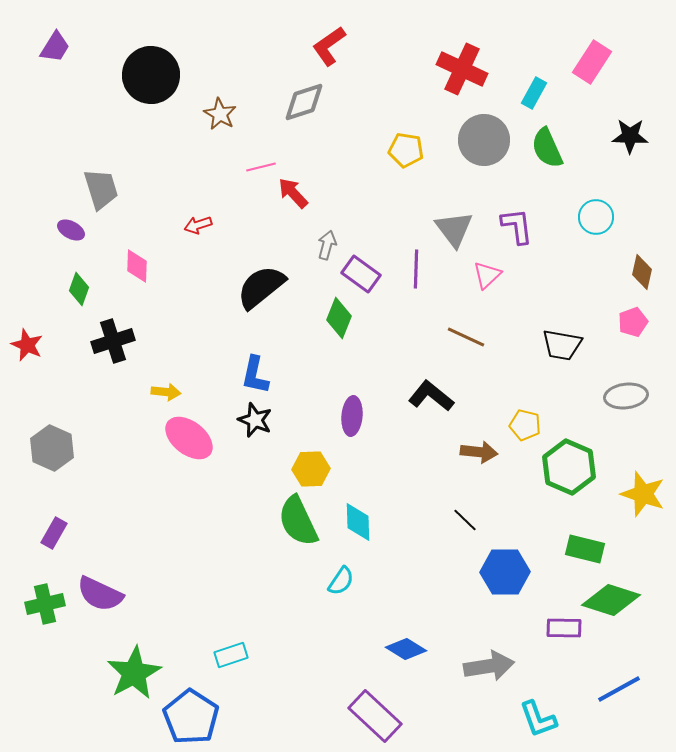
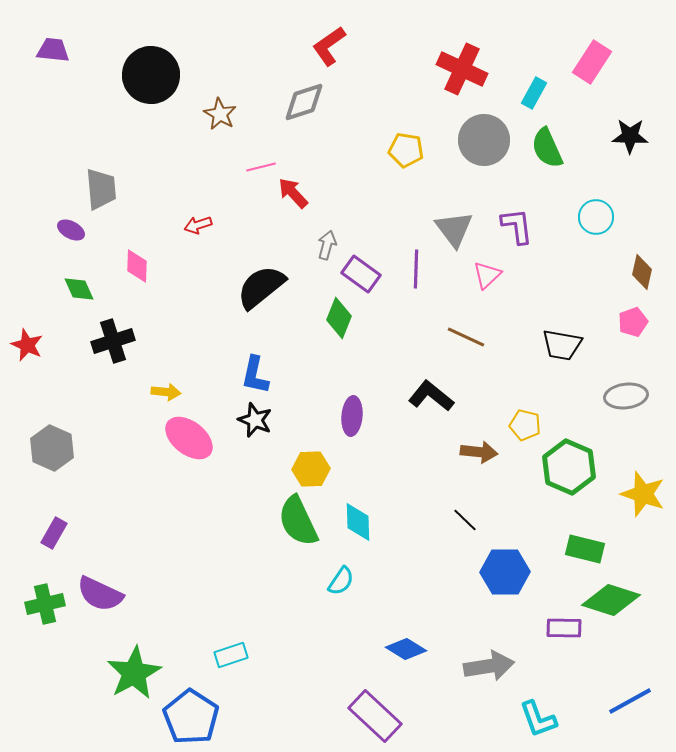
purple trapezoid at (55, 47): moved 2 px left, 3 px down; rotated 116 degrees counterclockwise
gray trapezoid at (101, 189): rotated 12 degrees clockwise
green diamond at (79, 289): rotated 44 degrees counterclockwise
blue line at (619, 689): moved 11 px right, 12 px down
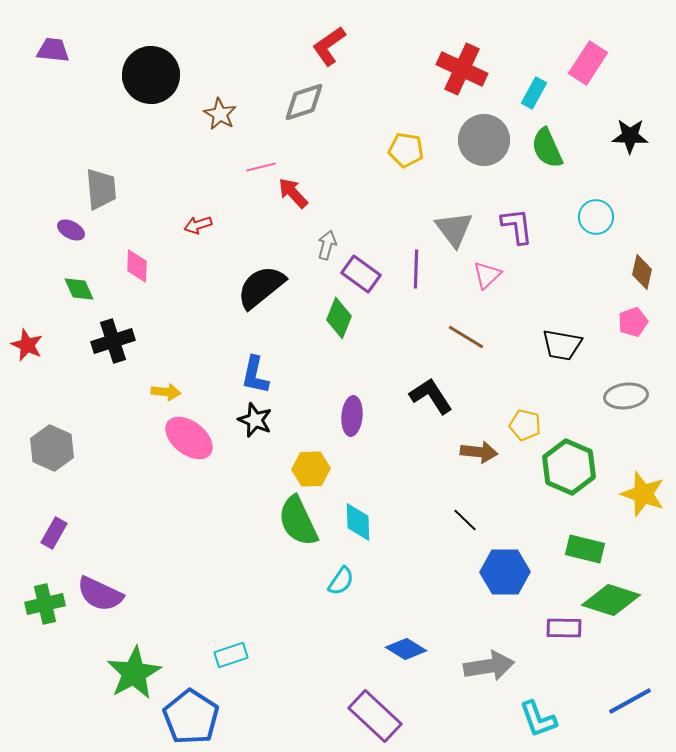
pink rectangle at (592, 62): moved 4 px left, 1 px down
brown line at (466, 337): rotated 6 degrees clockwise
black L-shape at (431, 396): rotated 18 degrees clockwise
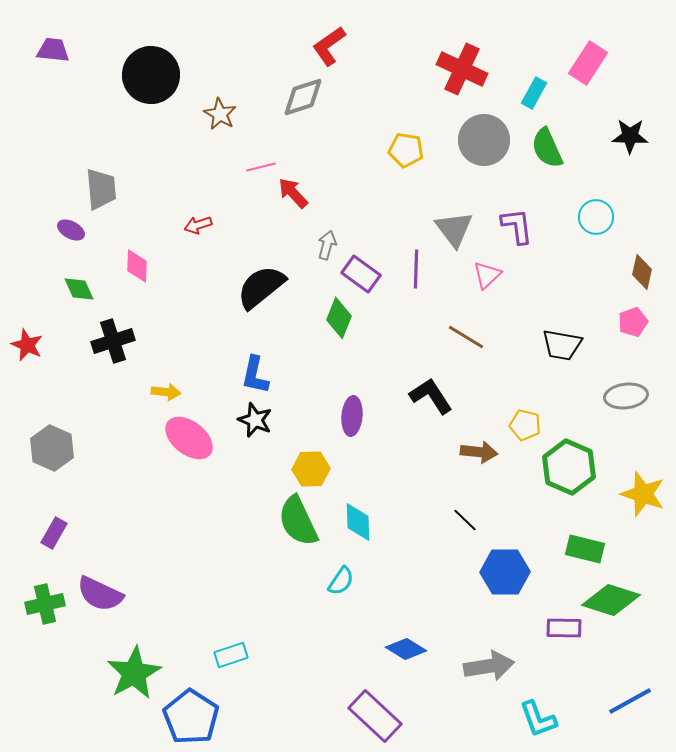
gray diamond at (304, 102): moved 1 px left, 5 px up
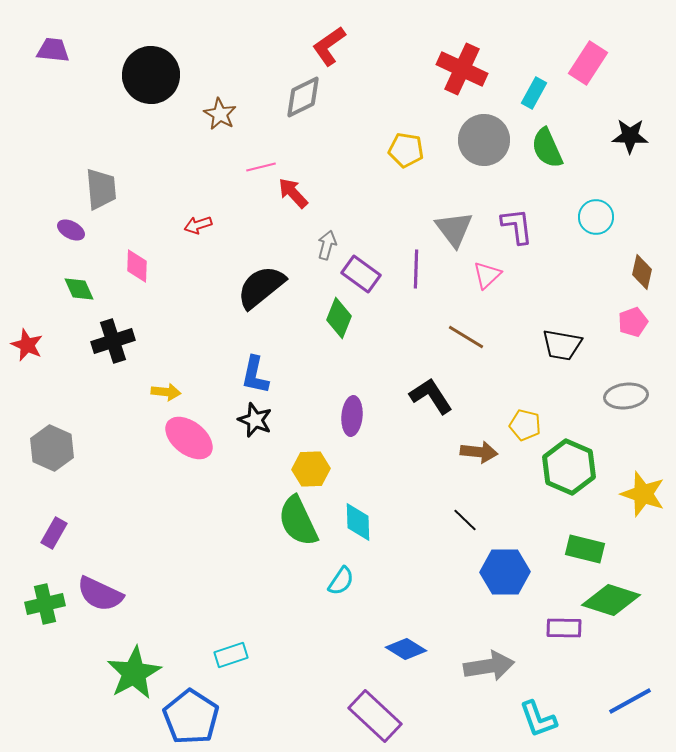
gray diamond at (303, 97): rotated 9 degrees counterclockwise
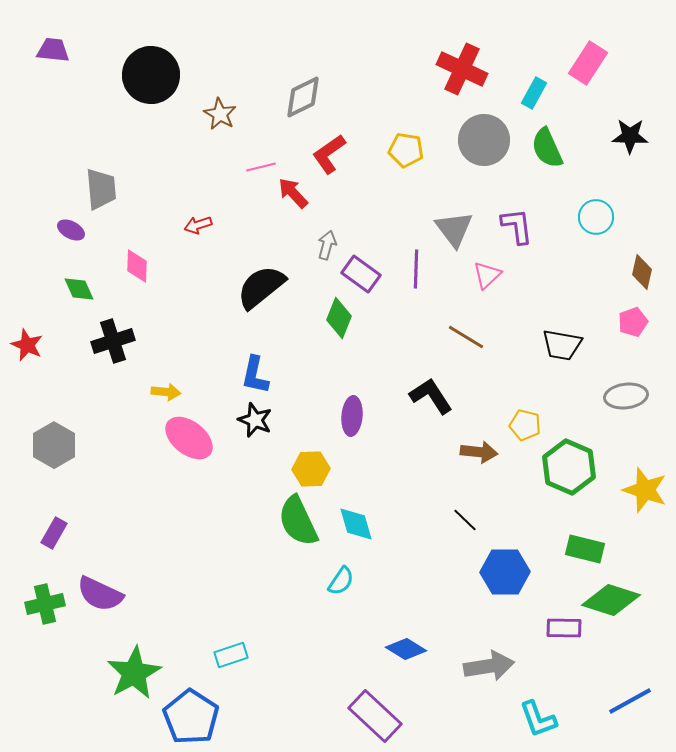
red L-shape at (329, 46): moved 108 px down
gray hexagon at (52, 448): moved 2 px right, 3 px up; rotated 6 degrees clockwise
yellow star at (643, 494): moved 2 px right, 4 px up
cyan diamond at (358, 522): moved 2 px left, 2 px down; rotated 15 degrees counterclockwise
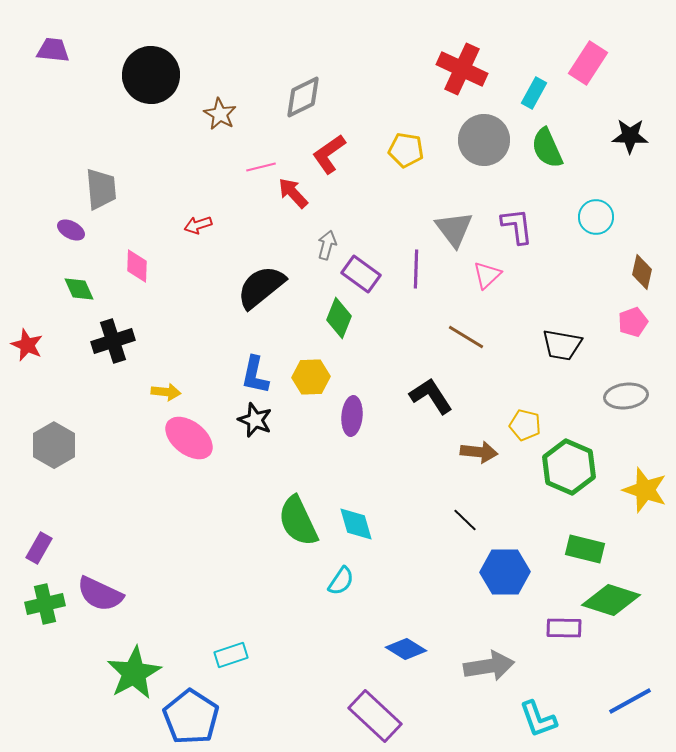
yellow hexagon at (311, 469): moved 92 px up
purple rectangle at (54, 533): moved 15 px left, 15 px down
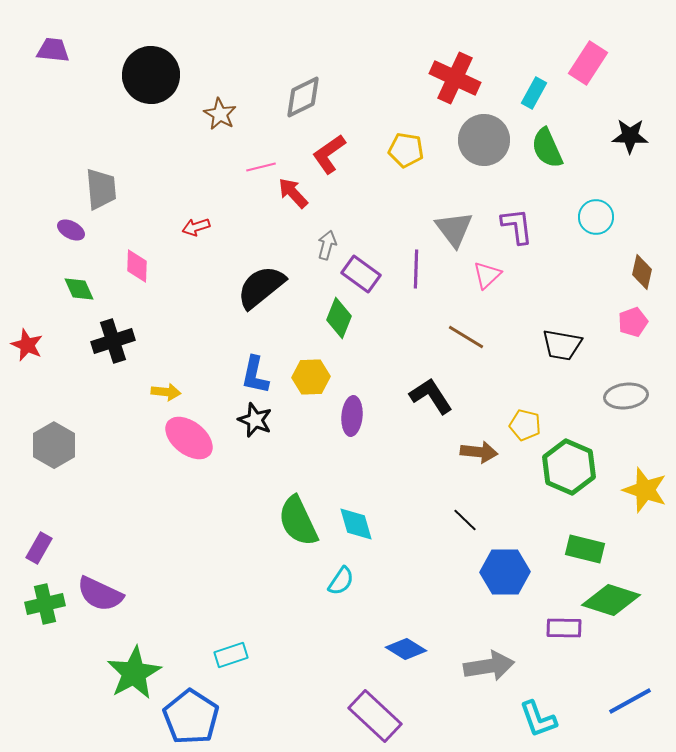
red cross at (462, 69): moved 7 px left, 9 px down
red arrow at (198, 225): moved 2 px left, 2 px down
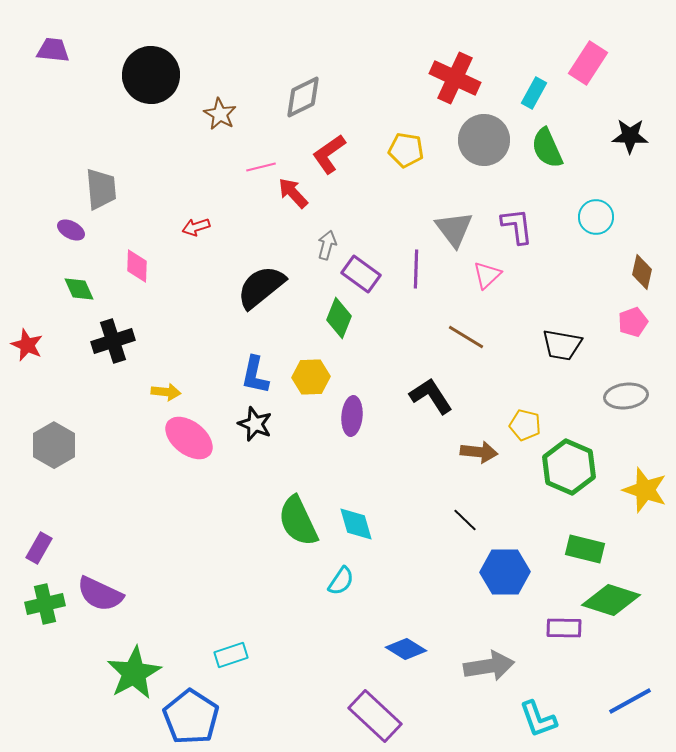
black star at (255, 420): moved 4 px down
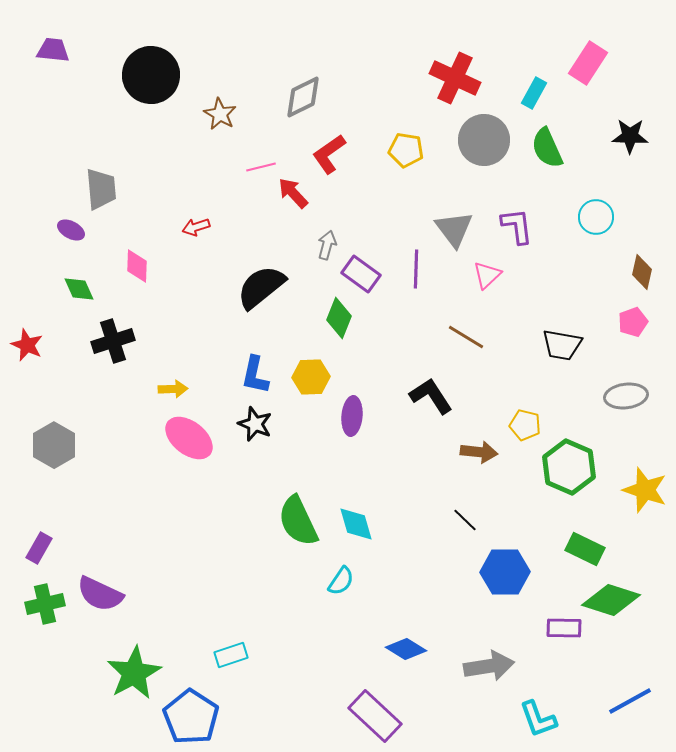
yellow arrow at (166, 392): moved 7 px right, 3 px up; rotated 8 degrees counterclockwise
green rectangle at (585, 549): rotated 12 degrees clockwise
